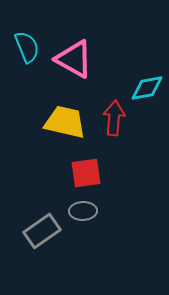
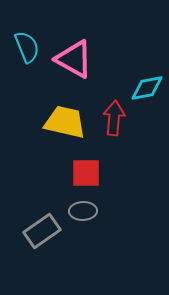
red square: rotated 8 degrees clockwise
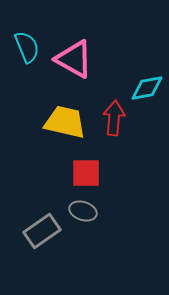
gray ellipse: rotated 20 degrees clockwise
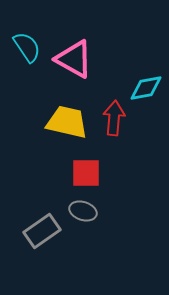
cyan semicircle: rotated 12 degrees counterclockwise
cyan diamond: moved 1 px left
yellow trapezoid: moved 2 px right
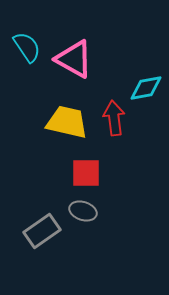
red arrow: rotated 12 degrees counterclockwise
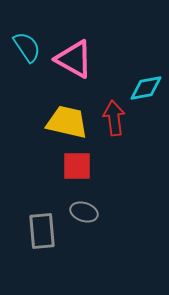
red square: moved 9 px left, 7 px up
gray ellipse: moved 1 px right, 1 px down
gray rectangle: rotated 60 degrees counterclockwise
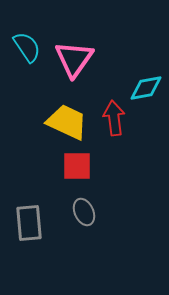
pink triangle: rotated 36 degrees clockwise
yellow trapezoid: rotated 12 degrees clockwise
gray ellipse: rotated 48 degrees clockwise
gray rectangle: moved 13 px left, 8 px up
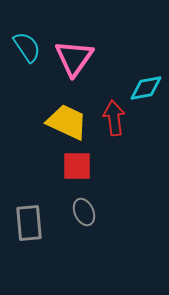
pink triangle: moved 1 px up
